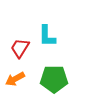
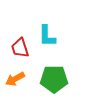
red trapezoid: rotated 50 degrees counterclockwise
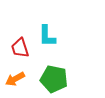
green pentagon: rotated 12 degrees clockwise
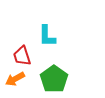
red trapezoid: moved 2 px right, 8 px down
green pentagon: rotated 24 degrees clockwise
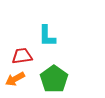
red trapezoid: rotated 100 degrees clockwise
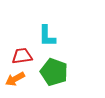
green pentagon: moved 7 px up; rotated 16 degrees counterclockwise
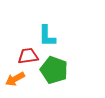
red trapezoid: moved 6 px right
green pentagon: moved 2 px up
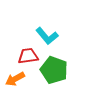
cyan L-shape: rotated 40 degrees counterclockwise
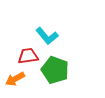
green pentagon: moved 1 px right
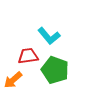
cyan L-shape: moved 2 px right
orange arrow: moved 2 px left, 1 px down; rotated 12 degrees counterclockwise
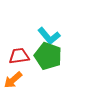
red trapezoid: moved 9 px left
green pentagon: moved 7 px left, 14 px up
